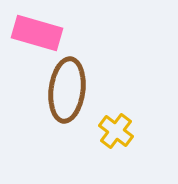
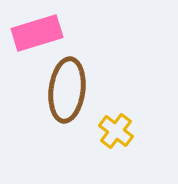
pink rectangle: rotated 33 degrees counterclockwise
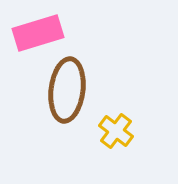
pink rectangle: moved 1 px right
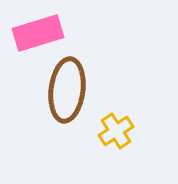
yellow cross: rotated 20 degrees clockwise
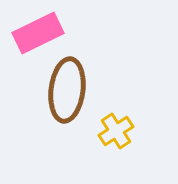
pink rectangle: rotated 9 degrees counterclockwise
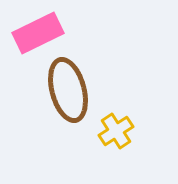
brown ellipse: moved 1 px right; rotated 22 degrees counterclockwise
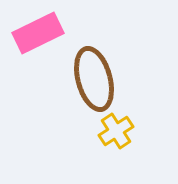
brown ellipse: moved 26 px right, 11 px up
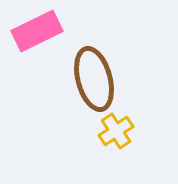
pink rectangle: moved 1 px left, 2 px up
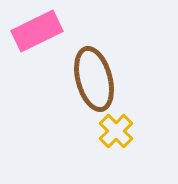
yellow cross: rotated 12 degrees counterclockwise
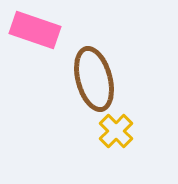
pink rectangle: moved 2 px left, 1 px up; rotated 45 degrees clockwise
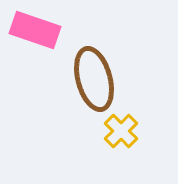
yellow cross: moved 5 px right
